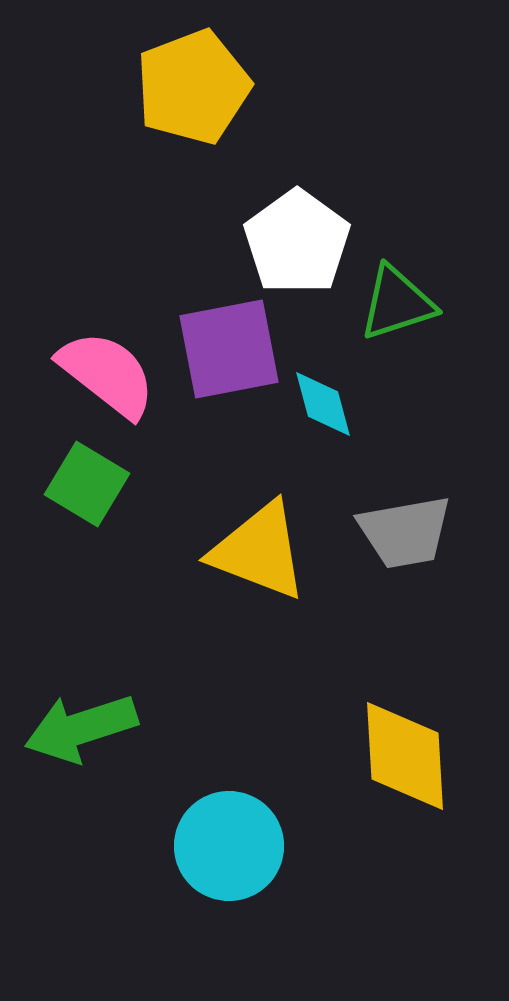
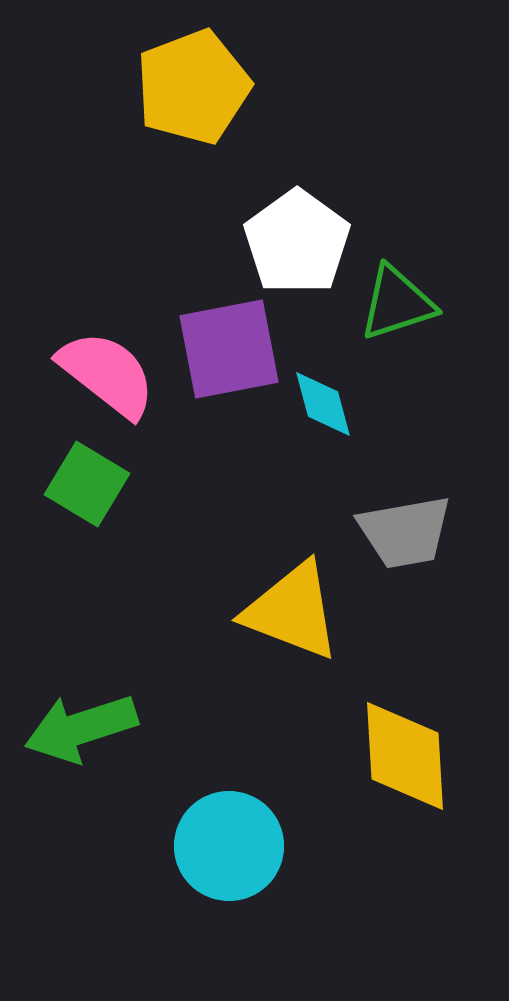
yellow triangle: moved 33 px right, 60 px down
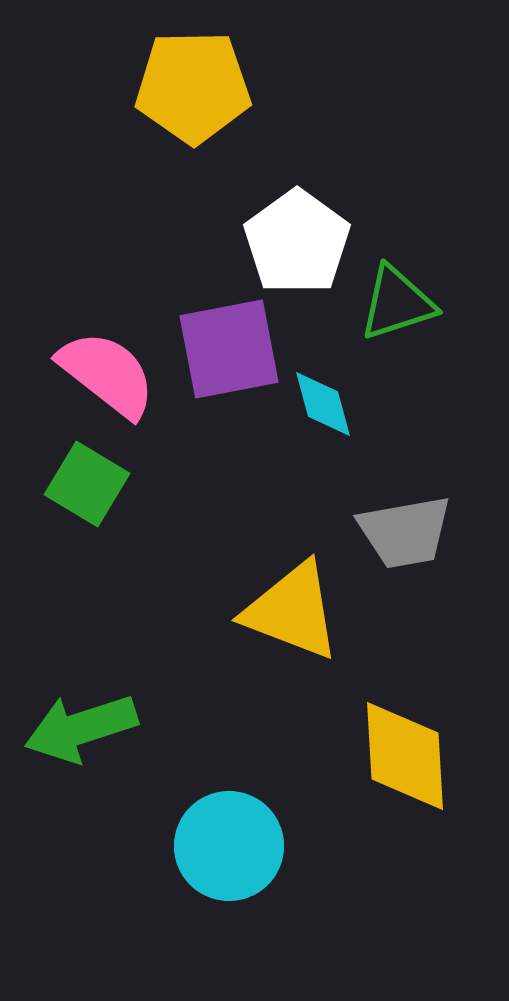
yellow pentagon: rotated 20 degrees clockwise
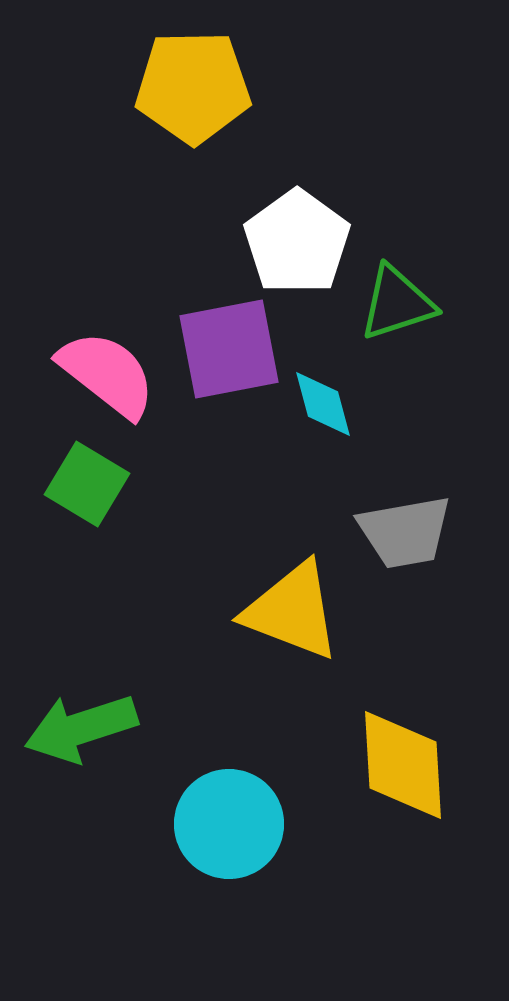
yellow diamond: moved 2 px left, 9 px down
cyan circle: moved 22 px up
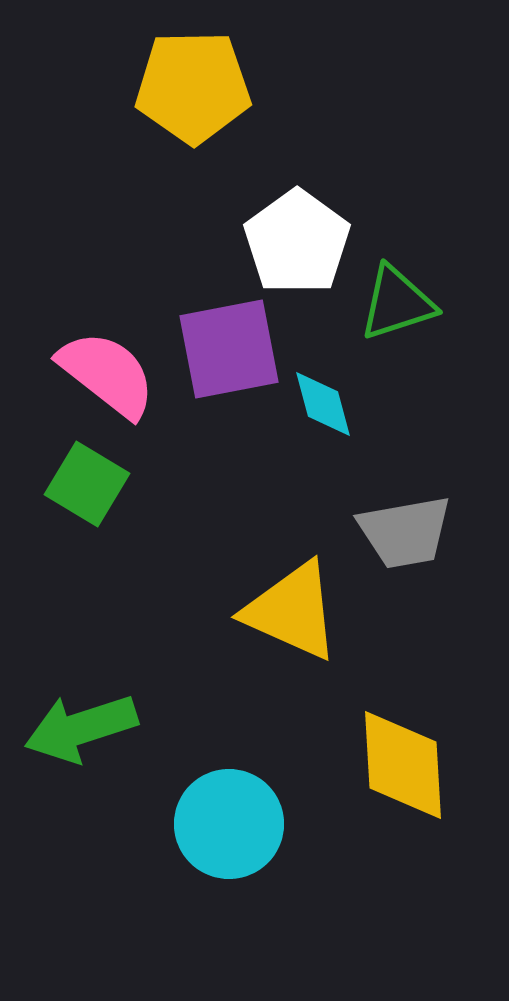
yellow triangle: rotated 3 degrees clockwise
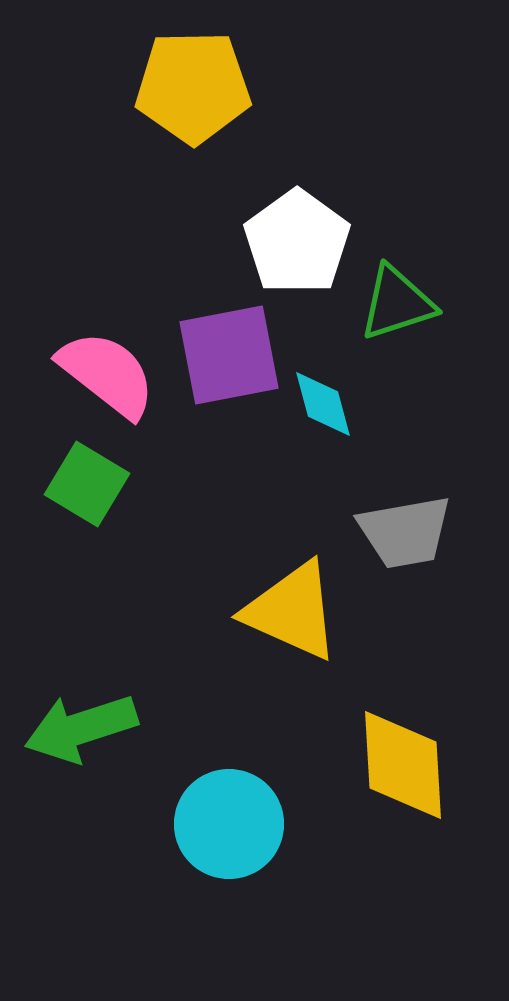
purple square: moved 6 px down
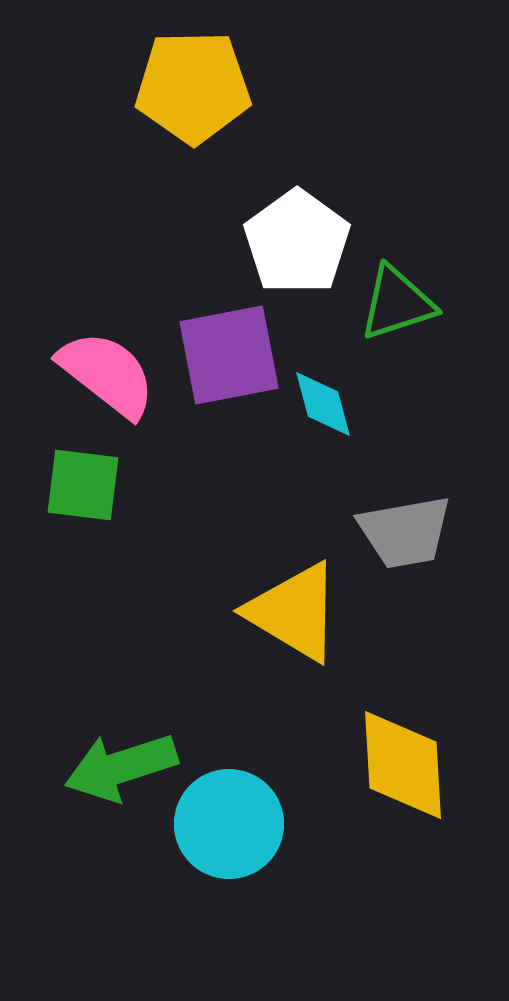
green square: moved 4 px left, 1 px down; rotated 24 degrees counterclockwise
yellow triangle: moved 2 px right, 1 px down; rotated 7 degrees clockwise
green arrow: moved 40 px right, 39 px down
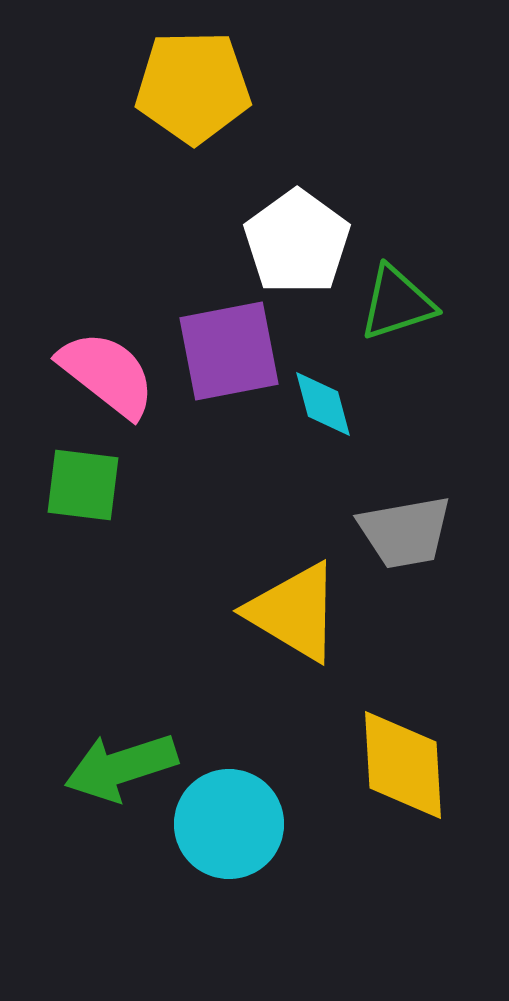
purple square: moved 4 px up
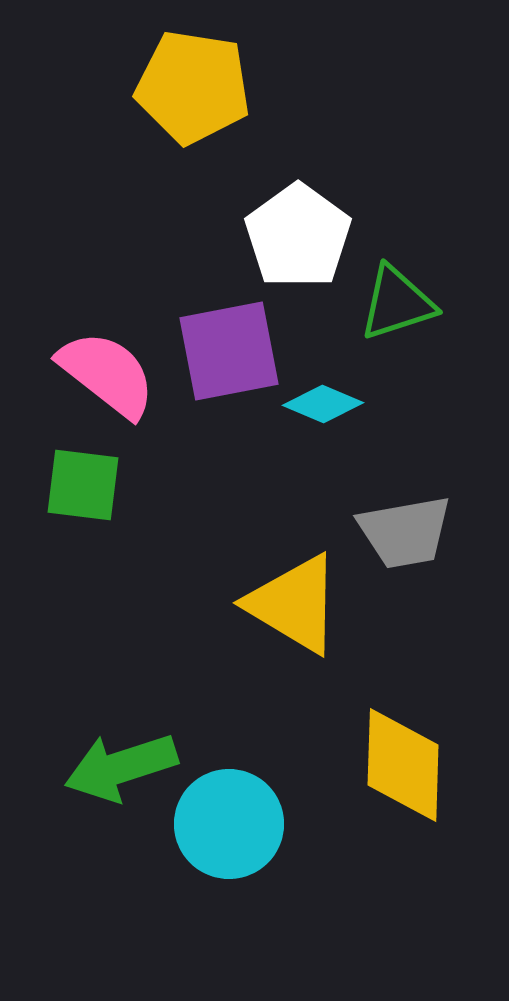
yellow pentagon: rotated 10 degrees clockwise
white pentagon: moved 1 px right, 6 px up
cyan diamond: rotated 52 degrees counterclockwise
yellow triangle: moved 8 px up
yellow diamond: rotated 5 degrees clockwise
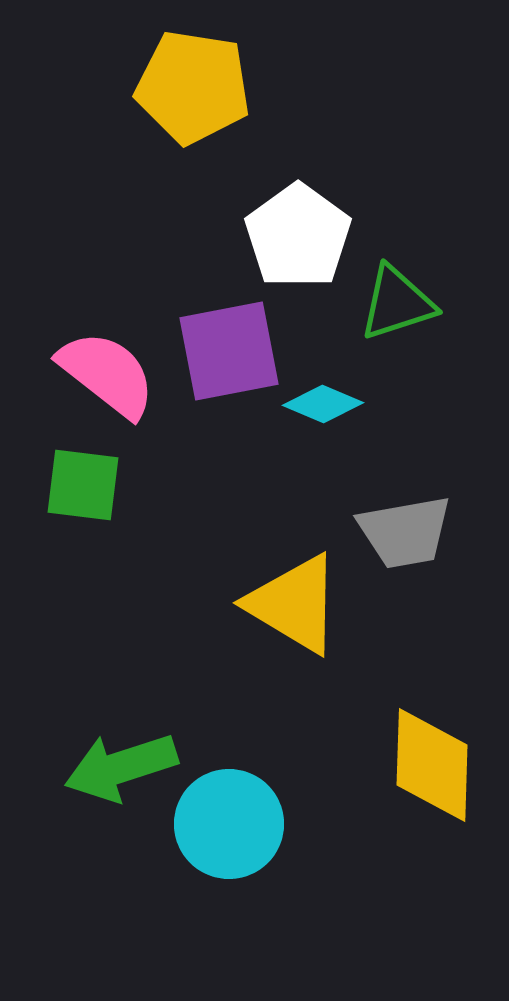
yellow diamond: moved 29 px right
